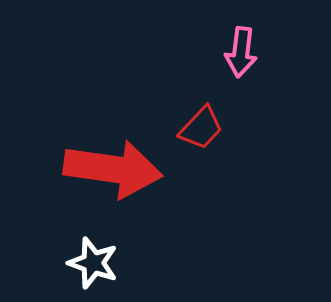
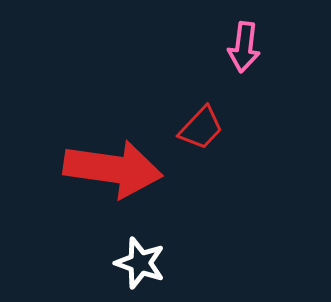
pink arrow: moved 3 px right, 5 px up
white star: moved 47 px right
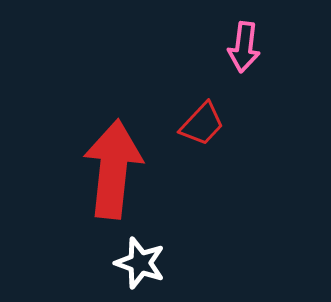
red trapezoid: moved 1 px right, 4 px up
red arrow: rotated 92 degrees counterclockwise
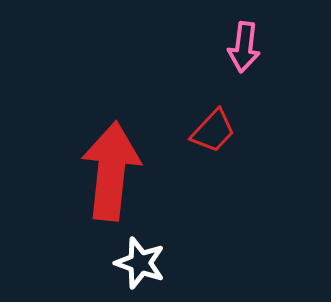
red trapezoid: moved 11 px right, 7 px down
red arrow: moved 2 px left, 2 px down
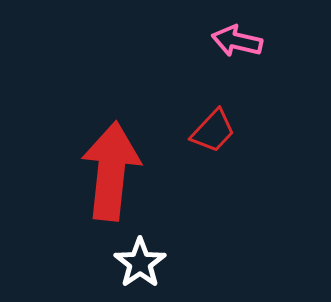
pink arrow: moved 7 px left, 6 px up; rotated 96 degrees clockwise
white star: rotated 18 degrees clockwise
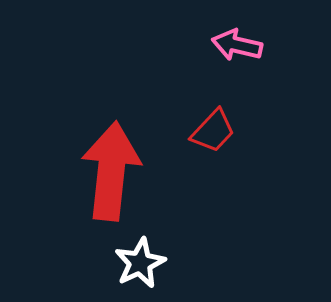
pink arrow: moved 4 px down
white star: rotated 9 degrees clockwise
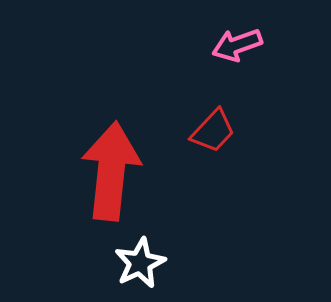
pink arrow: rotated 33 degrees counterclockwise
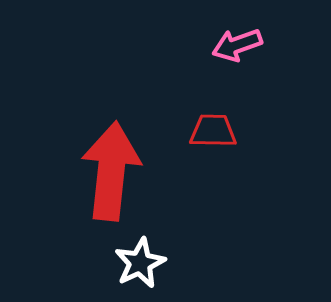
red trapezoid: rotated 132 degrees counterclockwise
